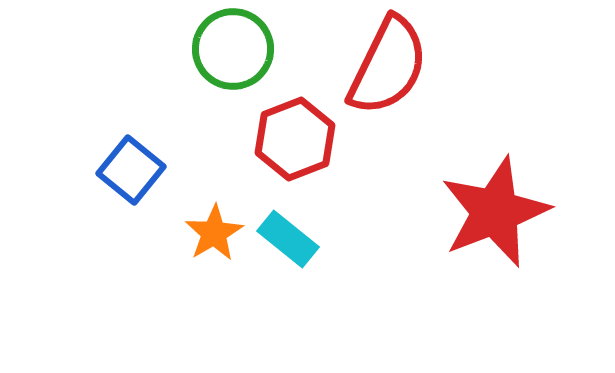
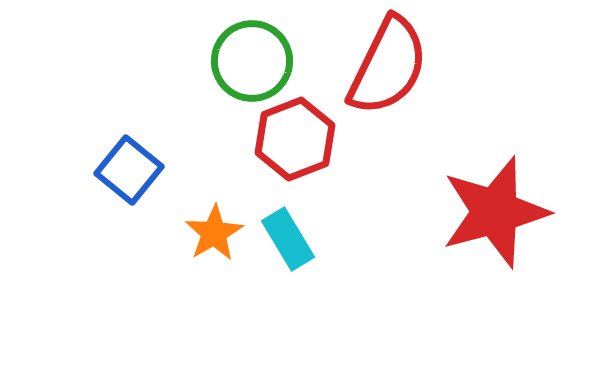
green circle: moved 19 px right, 12 px down
blue square: moved 2 px left
red star: rotated 6 degrees clockwise
cyan rectangle: rotated 20 degrees clockwise
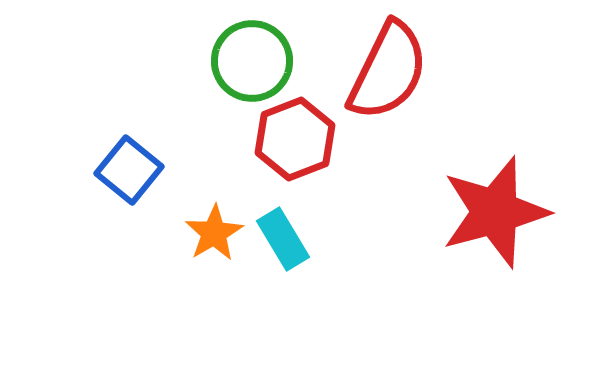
red semicircle: moved 5 px down
cyan rectangle: moved 5 px left
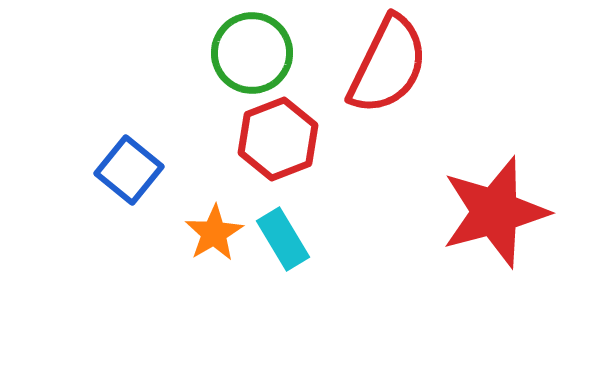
green circle: moved 8 px up
red semicircle: moved 6 px up
red hexagon: moved 17 px left
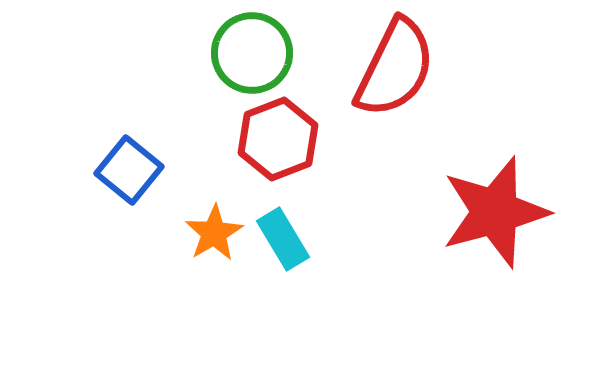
red semicircle: moved 7 px right, 3 px down
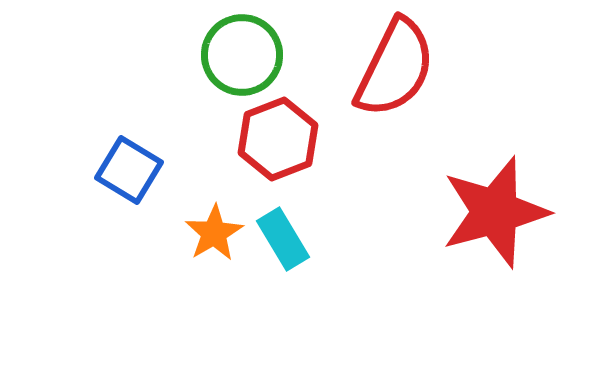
green circle: moved 10 px left, 2 px down
blue square: rotated 8 degrees counterclockwise
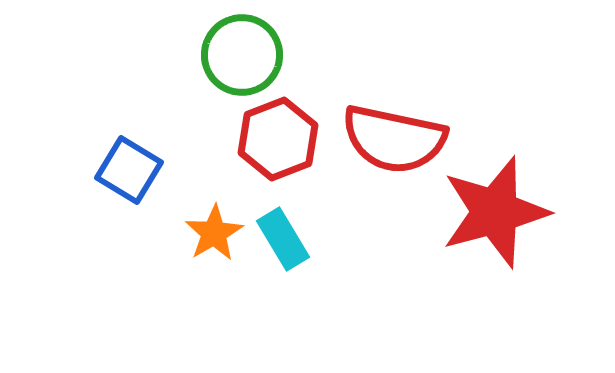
red semicircle: moved 1 px left, 71 px down; rotated 76 degrees clockwise
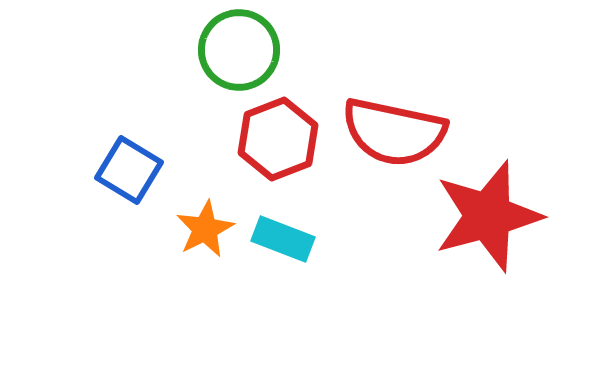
green circle: moved 3 px left, 5 px up
red semicircle: moved 7 px up
red star: moved 7 px left, 4 px down
orange star: moved 9 px left, 4 px up; rotated 4 degrees clockwise
cyan rectangle: rotated 38 degrees counterclockwise
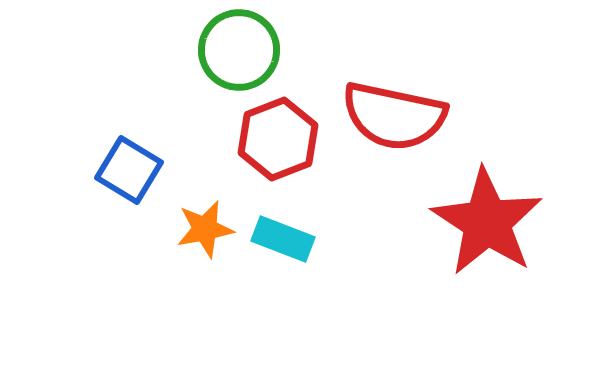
red semicircle: moved 16 px up
red star: moved 1 px left, 6 px down; rotated 24 degrees counterclockwise
orange star: rotated 16 degrees clockwise
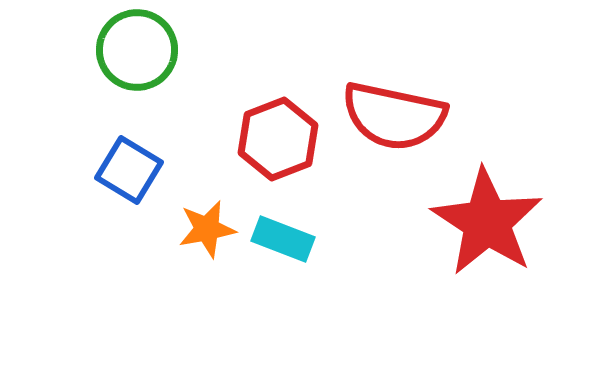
green circle: moved 102 px left
orange star: moved 2 px right
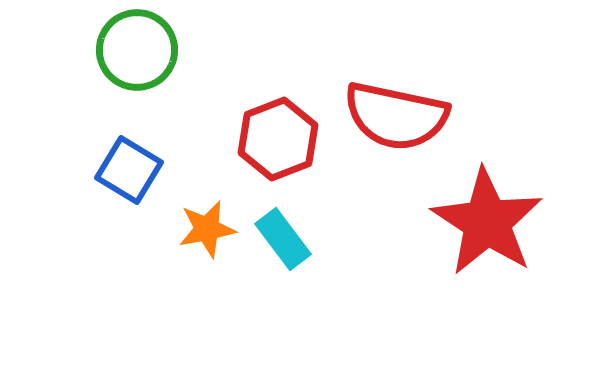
red semicircle: moved 2 px right
cyan rectangle: rotated 32 degrees clockwise
